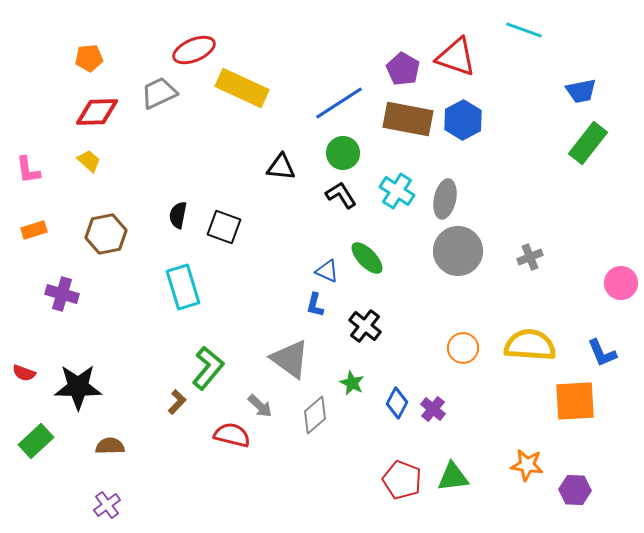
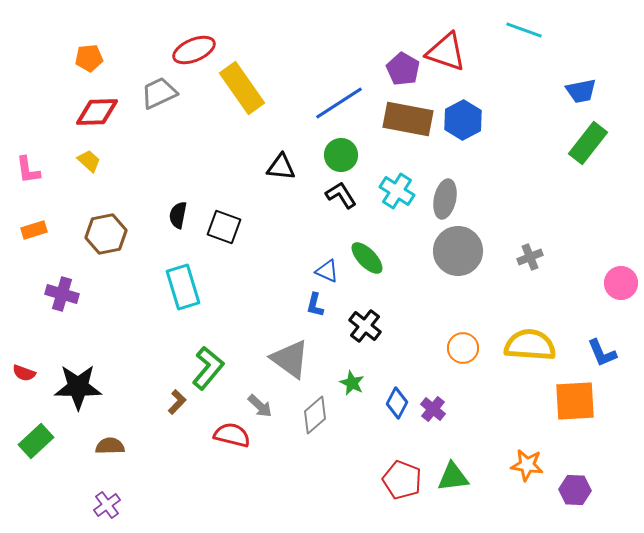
red triangle at (456, 57): moved 10 px left, 5 px up
yellow rectangle at (242, 88): rotated 30 degrees clockwise
green circle at (343, 153): moved 2 px left, 2 px down
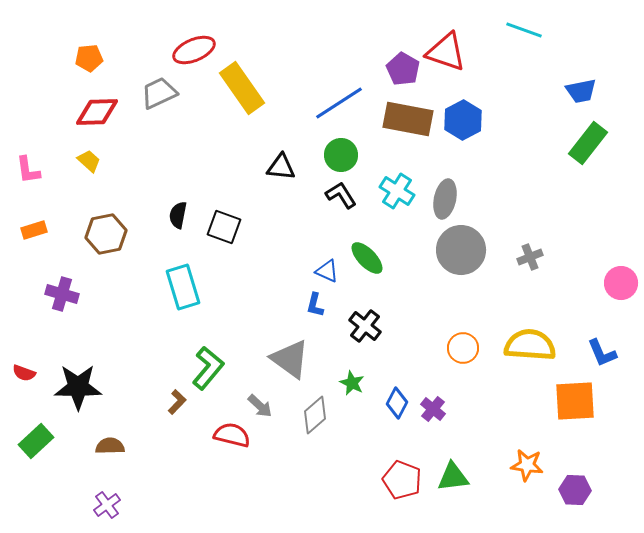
gray circle at (458, 251): moved 3 px right, 1 px up
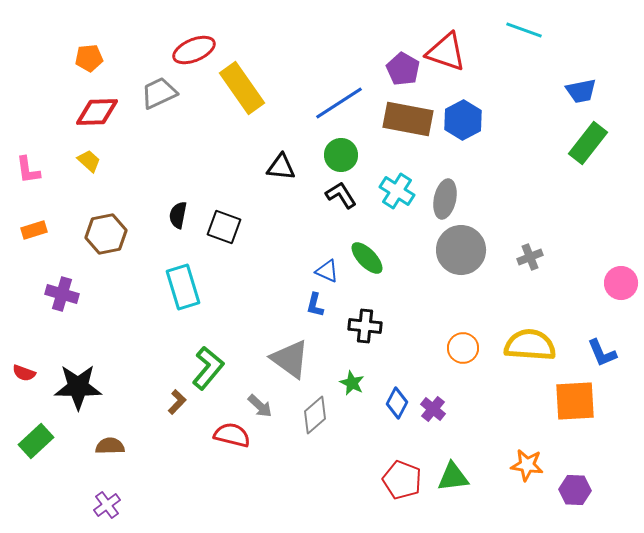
black cross at (365, 326): rotated 32 degrees counterclockwise
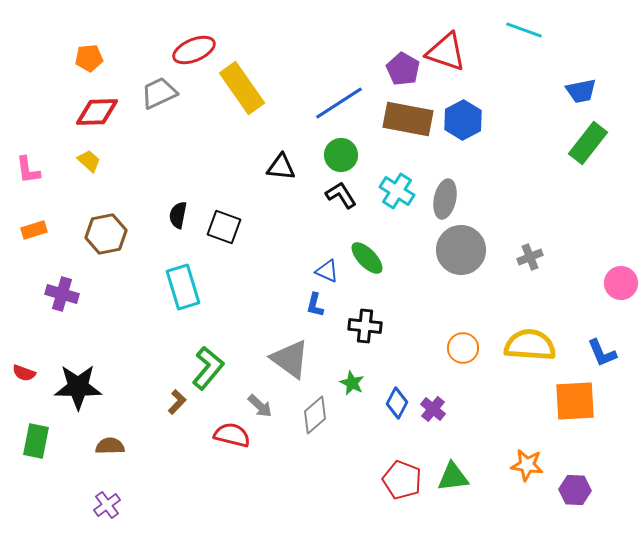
green rectangle at (36, 441): rotated 36 degrees counterclockwise
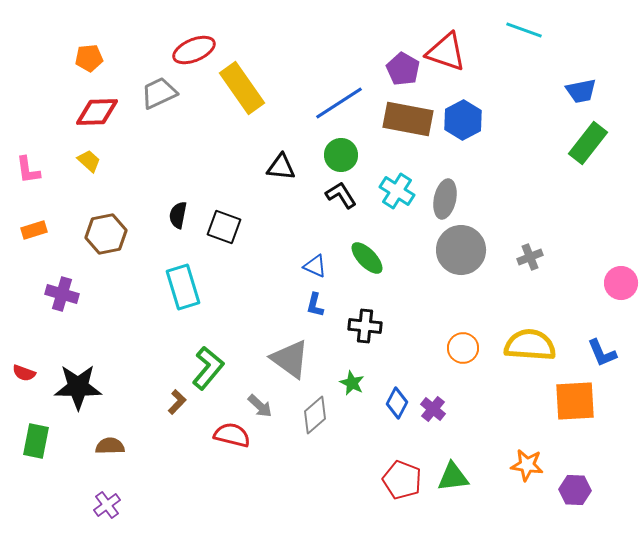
blue triangle at (327, 271): moved 12 px left, 5 px up
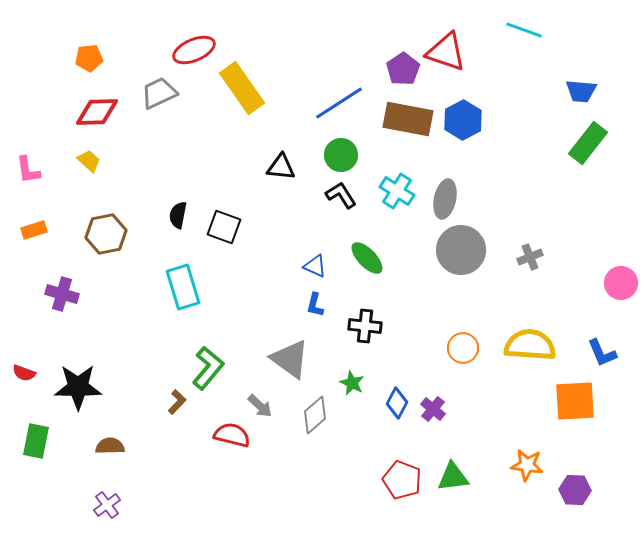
purple pentagon at (403, 69): rotated 8 degrees clockwise
blue trapezoid at (581, 91): rotated 16 degrees clockwise
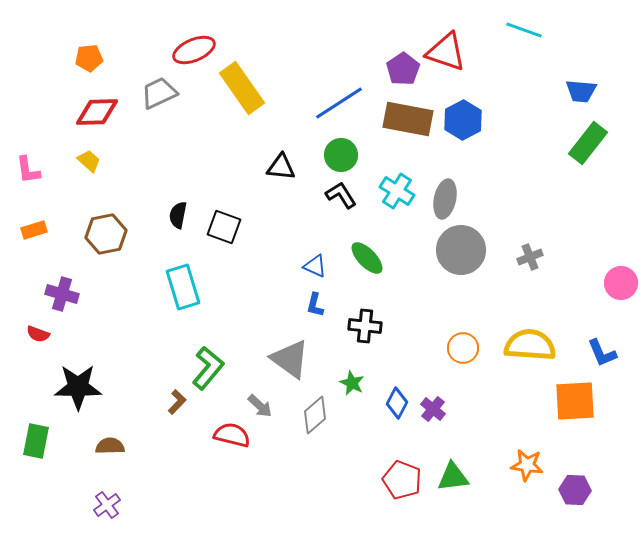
red semicircle at (24, 373): moved 14 px right, 39 px up
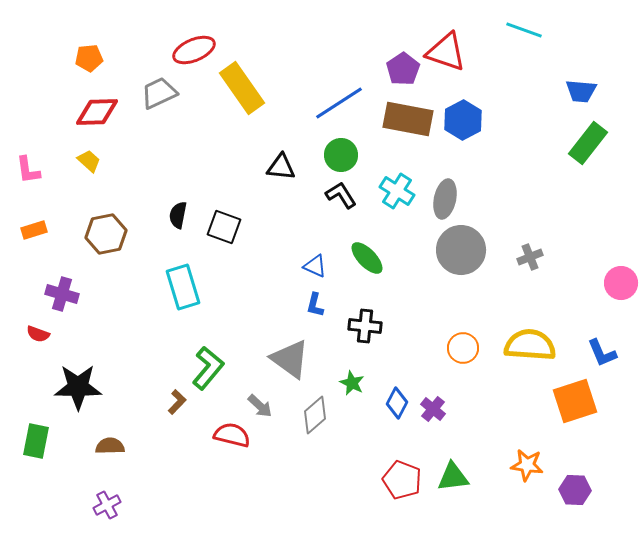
orange square at (575, 401): rotated 15 degrees counterclockwise
purple cross at (107, 505): rotated 8 degrees clockwise
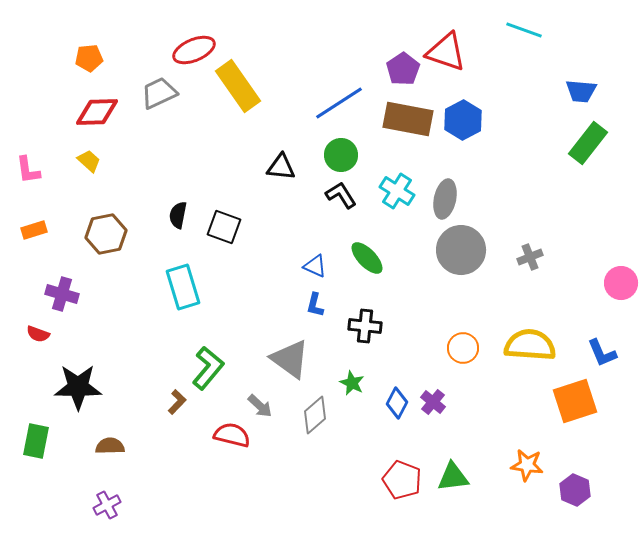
yellow rectangle at (242, 88): moved 4 px left, 2 px up
purple cross at (433, 409): moved 7 px up
purple hexagon at (575, 490): rotated 20 degrees clockwise
